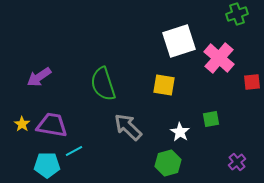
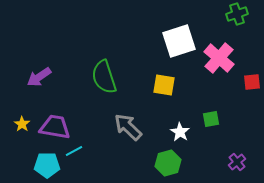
green semicircle: moved 1 px right, 7 px up
purple trapezoid: moved 3 px right, 2 px down
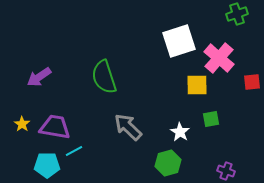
yellow square: moved 33 px right; rotated 10 degrees counterclockwise
purple cross: moved 11 px left, 9 px down; rotated 30 degrees counterclockwise
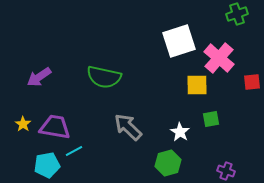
green semicircle: rotated 60 degrees counterclockwise
yellow star: moved 1 px right
cyan pentagon: rotated 10 degrees counterclockwise
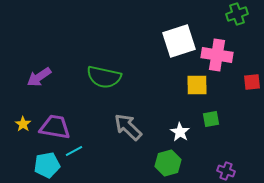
pink cross: moved 2 px left, 3 px up; rotated 32 degrees counterclockwise
